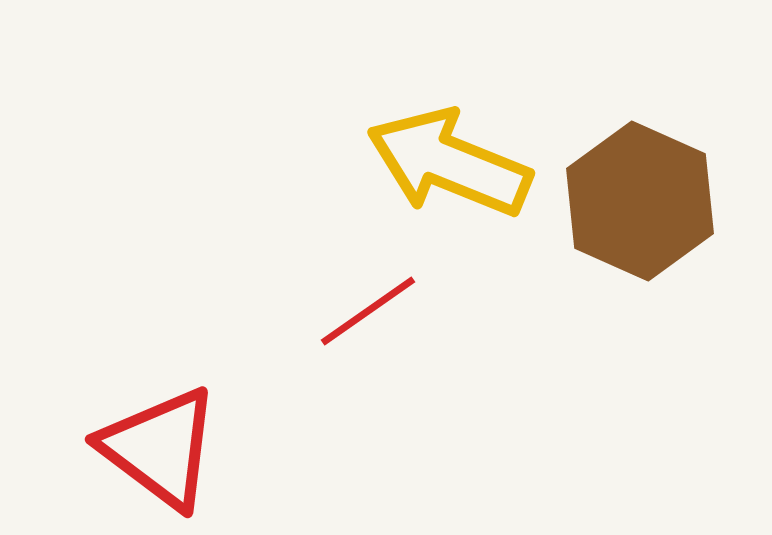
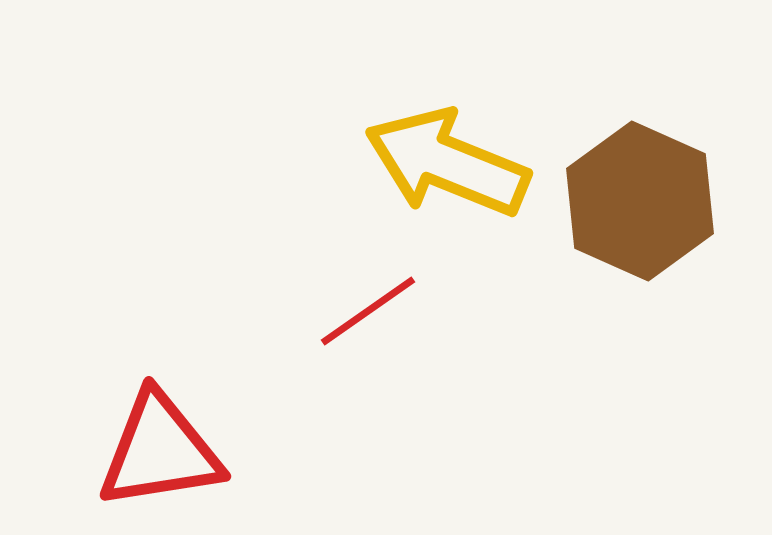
yellow arrow: moved 2 px left
red triangle: moved 3 px down; rotated 46 degrees counterclockwise
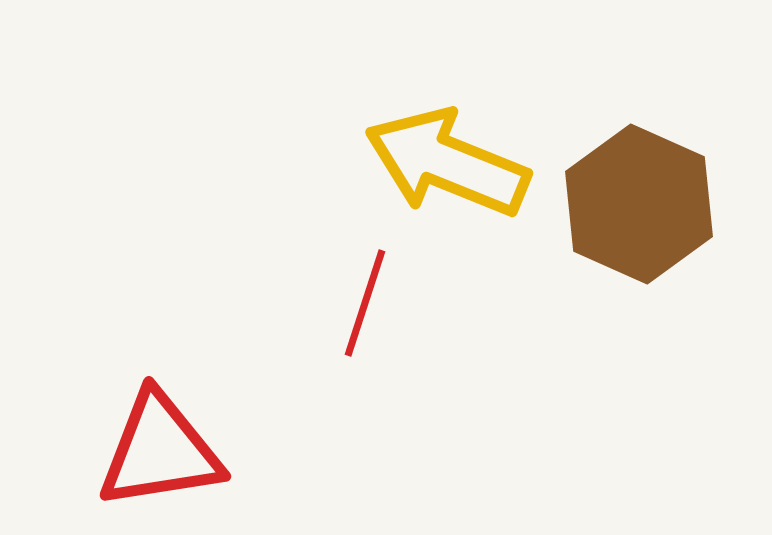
brown hexagon: moved 1 px left, 3 px down
red line: moved 3 px left, 8 px up; rotated 37 degrees counterclockwise
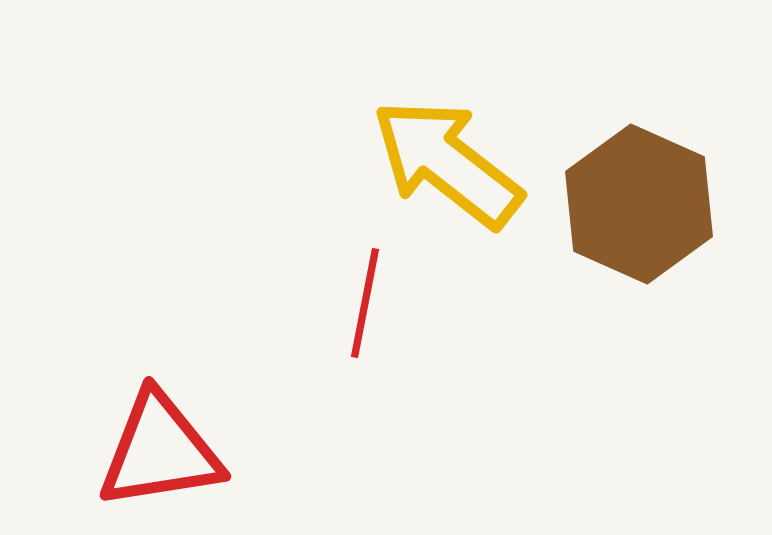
yellow arrow: rotated 16 degrees clockwise
red line: rotated 7 degrees counterclockwise
